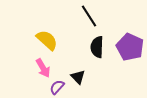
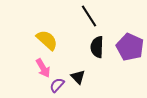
purple semicircle: moved 2 px up
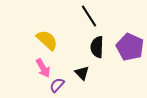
black triangle: moved 4 px right, 4 px up
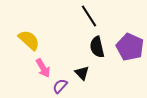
yellow semicircle: moved 18 px left
black semicircle: rotated 15 degrees counterclockwise
purple semicircle: moved 3 px right, 1 px down
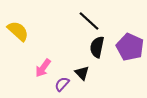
black line: moved 5 px down; rotated 15 degrees counterclockwise
yellow semicircle: moved 11 px left, 9 px up
black semicircle: rotated 25 degrees clockwise
pink arrow: rotated 66 degrees clockwise
purple semicircle: moved 2 px right, 2 px up
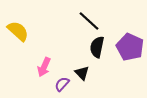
pink arrow: moved 1 px right, 1 px up; rotated 12 degrees counterclockwise
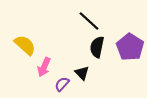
yellow semicircle: moved 7 px right, 14 px down
purple pentagon: rotated 8 degrees clockwise
